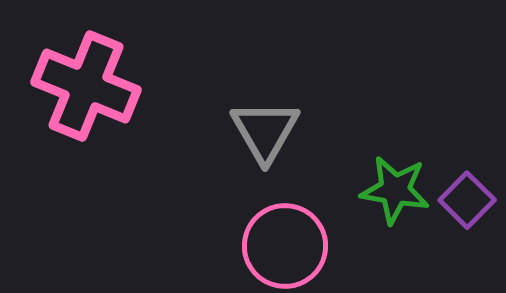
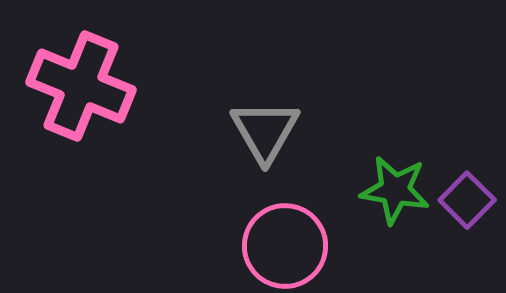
pink cross: moved 5 px left
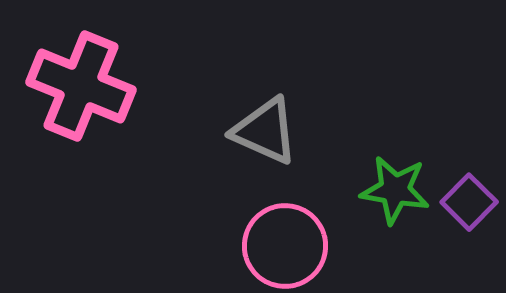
gray triangle: rotated 36 degrees counterclockwise
purple square: moved 2 px right, 2 px down
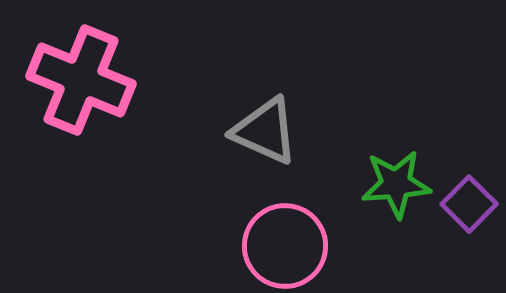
pink cross: moved 6 px up
green star: moved 1 px right, 6 px up; rotated 14 degrees counterclockwise
purple square: moved 2 px down
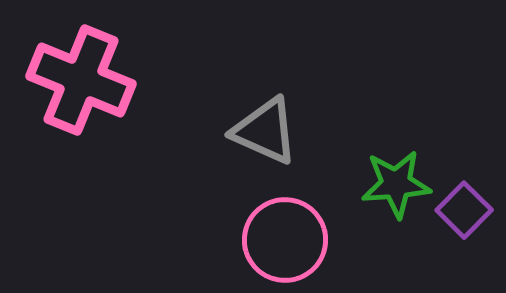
purple square: moved 5 px left, 6 px down
pink circle: moved 6 px up
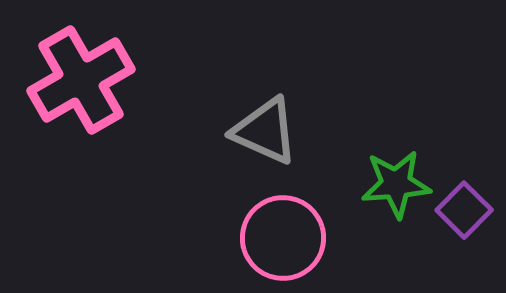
pink cross: rotated 38 degrees clockwise
pink circle: moved 2 px left, 2 px up
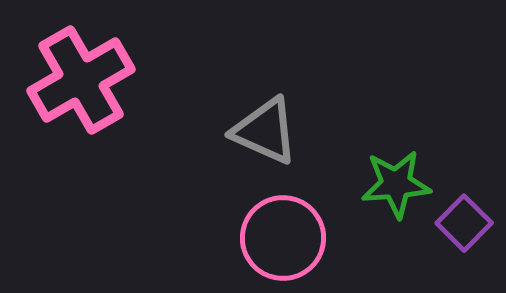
purple square: moved 13 px down
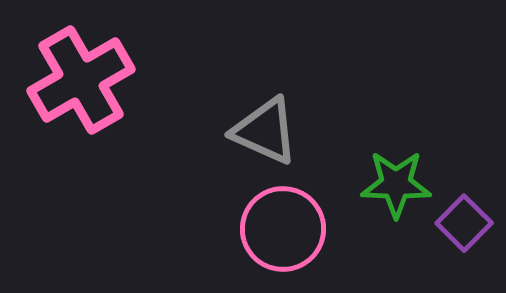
green star: rotated 6 degrees clockwise
pink circle: moved 9 px up
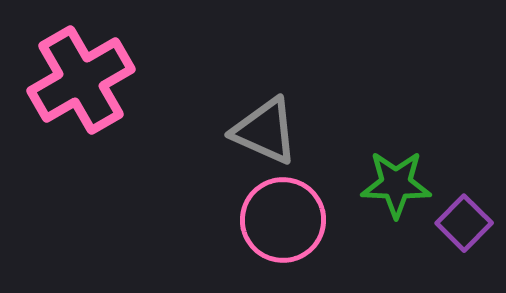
pink circle: moved 9 px up
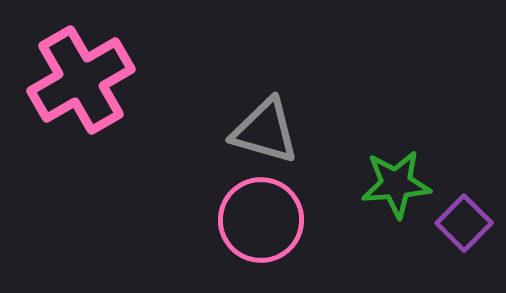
gray triangle: rotated 8 degrees counterclockwise
green star: rotated 6 degrees counterclockwise
pink circle: moved 22 px left
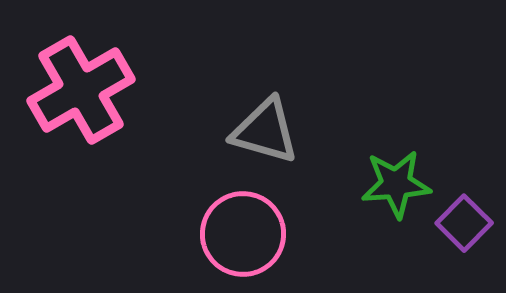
pink cross: moved 10 px down
pink circle: moved 18 px left, 14 px down
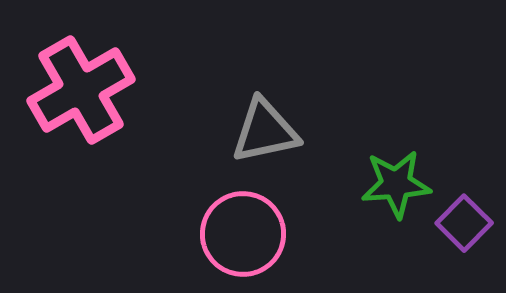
gray triangle: rotated 28 degrees counterclockwise
